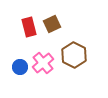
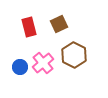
brown square: moved 7 px right
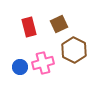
brown hexagon: moved 5 px up
pink cross: rotated 25 degrees clockwise
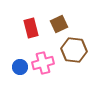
red rectangle: moved 2 px right, 1 px down
brown hexagon: rotated 20 degrees counterclockwise
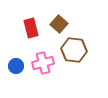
brown square: rotated 24 degrees counterclockwise
blue circle: moved 4 px left, 1 px up
